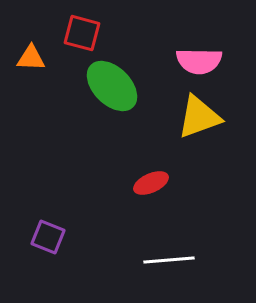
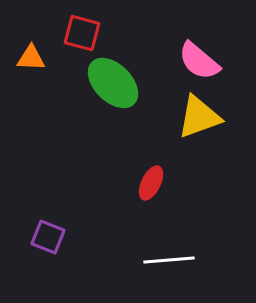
pink semicircle: rotated 39 degrees clockwise
green ellipse: moved 1 px right, 3 px up
red ellipse: rotated 40 degrees counterclockwise
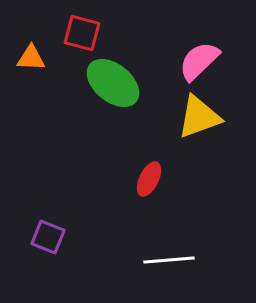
pink semicircle: rotated 96 degrees clockwise
green ellipse: rotated 6 degrees counterclockwise
red ellipse: moved 2 px left, 4 px up
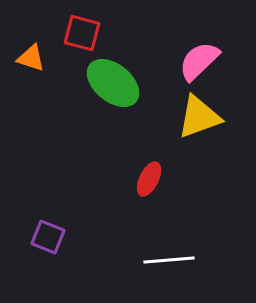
orange triangle: rotated 16 degrees clockwise
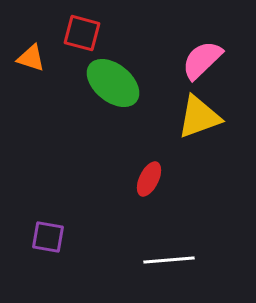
pink semicircle: moved 3 px right, 1 px up
purple square: rotated 12 degrees counterclockwise
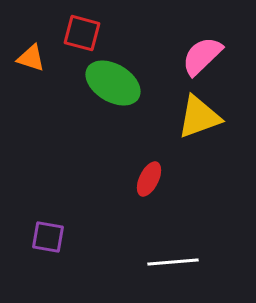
pink semicircle: moved 4 px up
green ellipse: rotated 8 degrees counterclockwise
white line: moved 4 px right, 2 px down
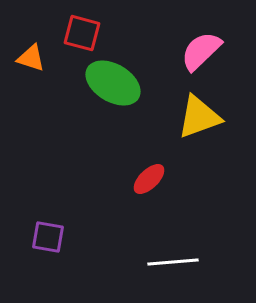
pink semicircle: moved 1 px left, 5 px up
red ellipse: rotated 20 degrees clockwise
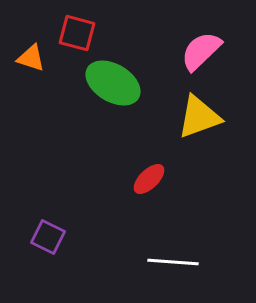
red square: moved 5 px left
purple square: rotated 16 degrees clockwise
white line: rotated 9 degrees clockwise
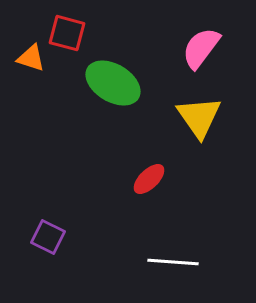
red square: moved 10 px left
pink semicircle: moved 3 px up; rotated 9 degrees counterclockwise
yellow triangle: rotated 45 degrees counterclockwise
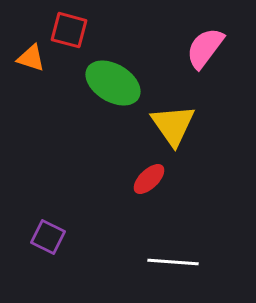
red square: moved 2 px right, 3 px up
pink semicircle: moved 4 px right
yellow triangle: moved 26 px left, 8 px down
